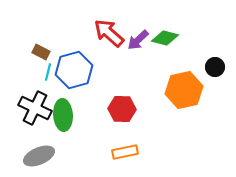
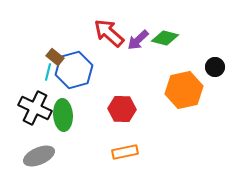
brown rectangle: moved 14 px right, 5 px down; rotated 12 degrees clockwise
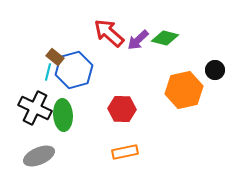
black circle: moved 3 px down
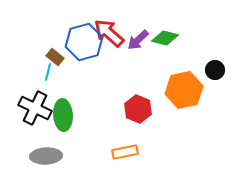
blue hexagon: moved 10 px right, 28 px up
red hexagon: moved 16 px right; rotated 20 degrees clockwise
gray ellipse: moved 7 px right; rotated 20 degrees clockwise
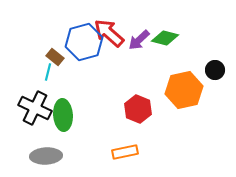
purple arrow: moved 1 px right
